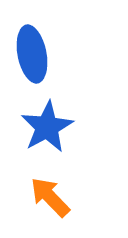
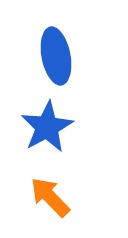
blue ellipse: moved 24 px right, 2 px down
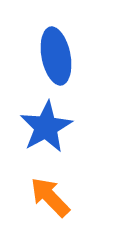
blue star: moved 1 px left
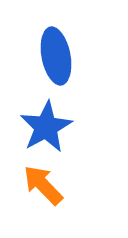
orange arrow: moved 7 px left, 12 px up
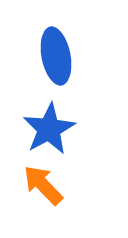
blue star: moved 3 px right, 2 px down
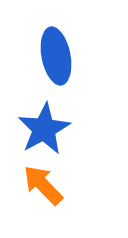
blue star: moved 5 px left
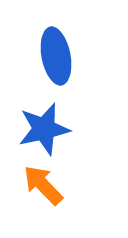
blue star: rotated 16 degrees clockwise
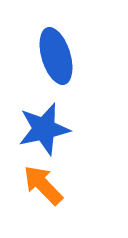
blue ellipse: rotated 6 degrees counterclockwise
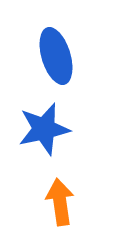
orange arrow: moved 17 px right, 17 px down; rotated 36 degrees clockwise
